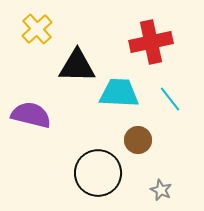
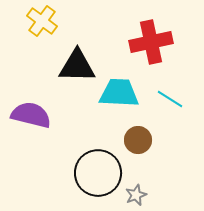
yellow cross: moved 5 px right, 8 px up; rotated 12 degrees counterclockwise
cyan line: rotated 20 degrees counterclockwise
gray star: moved 25 px left, 5 px down; rotated 25 degrees clockwise
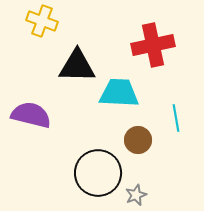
yellow cross: rotated 16 degrees counterclockwise
red cross: moved 2 px right, 3 px down
cyan line: moved 6 px right, 19 px down; rotated 48 degrees clockwise
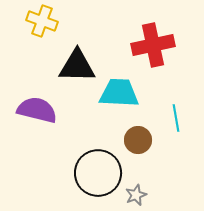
purple semicircle: moved 6 px right, 5 px up
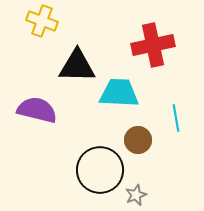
black circle: moved 2 px right, 3 px up
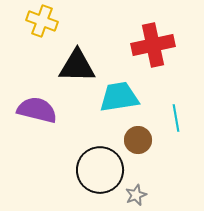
cyan trapezoid: moved 4 px down; rotated 12 degrees counterclockwise
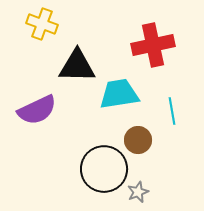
yellow cross: moved 3 px down
cyan trapezoid: moved 3 px up
purple semicircle: rotated 141 degrees clockwise
cyan line: moved 4 px left, 7 px up
black circle: moved 4 px right, 1 px up
gray star: moved 2 px right, 3 px up
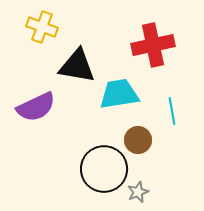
yellow cross: moved 3 px down
black triangle: rotated 9 degrees clockwise
purple semicircle: moved 1 px left, 3 px up
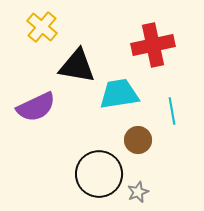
yellow cross: rotated 20 degrees clockwise
black circle: moved 5 px left, 5 px down
